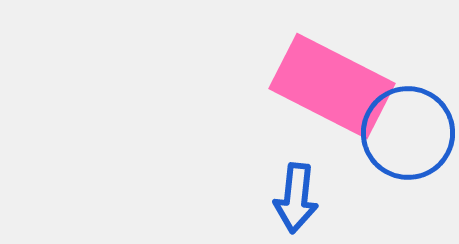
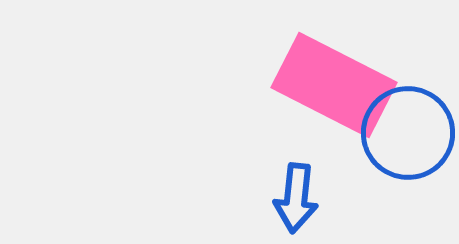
pink rectangle: moved 2 px right, 1 px up
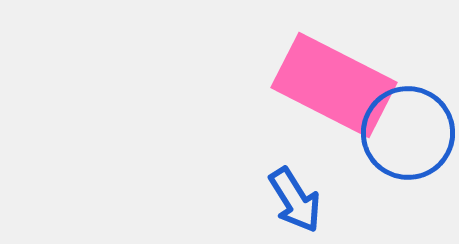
blue arrow: moved 1 px left, 2 px down; rotated 38 degrees counterclockwise
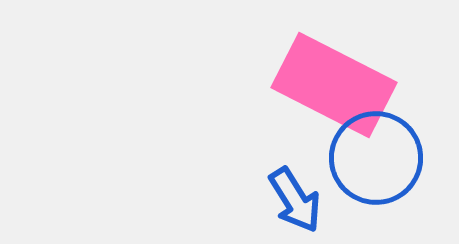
blue circle: moved 32 px left, 25 px down
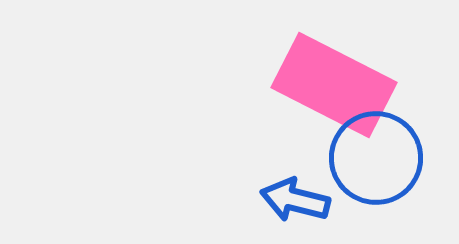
blue arrow: rotated 136 degrees clockwise
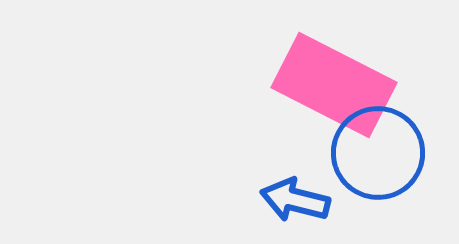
blue circle: moved 2 px right, 5 px up
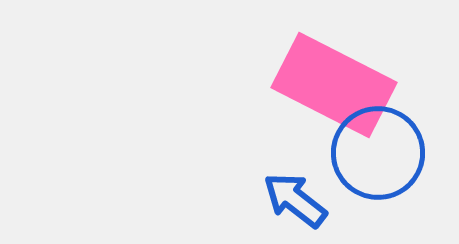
blue arrow: rotated 24 degrees clockwise
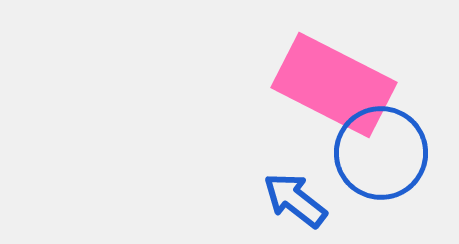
blue circle: moved 3 px right
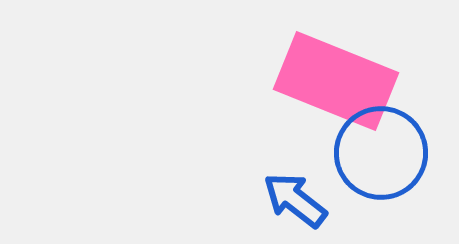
pink rectangle: moved 2 px right, 4 px up; rotated 5 degrees counterclockwise
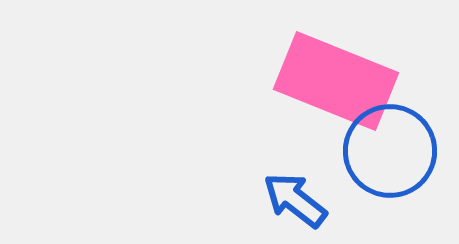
blue circle: moved 9 px right, 2 px up
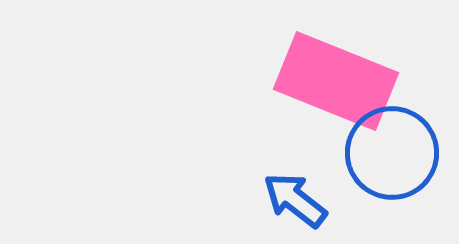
blue circle: moved 2 px right, 2 px down
